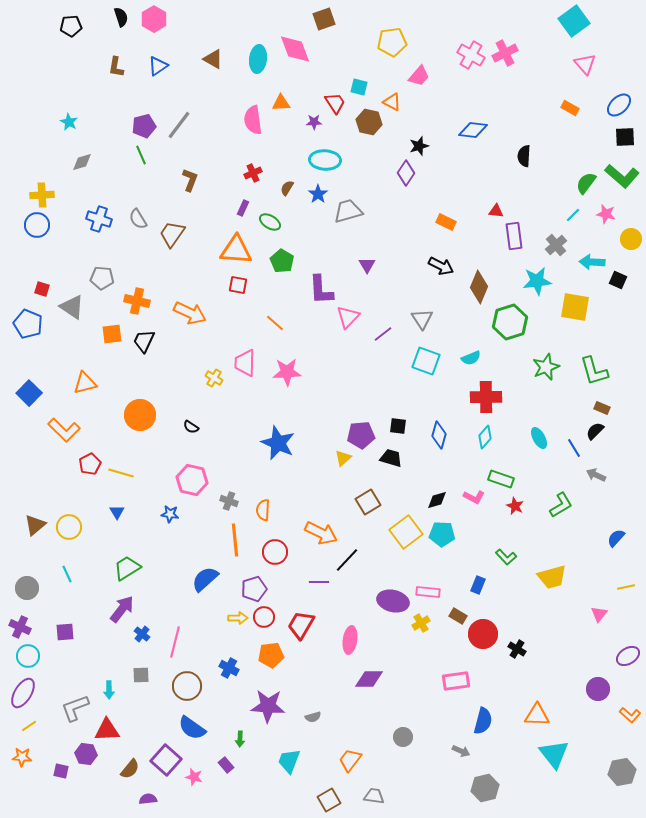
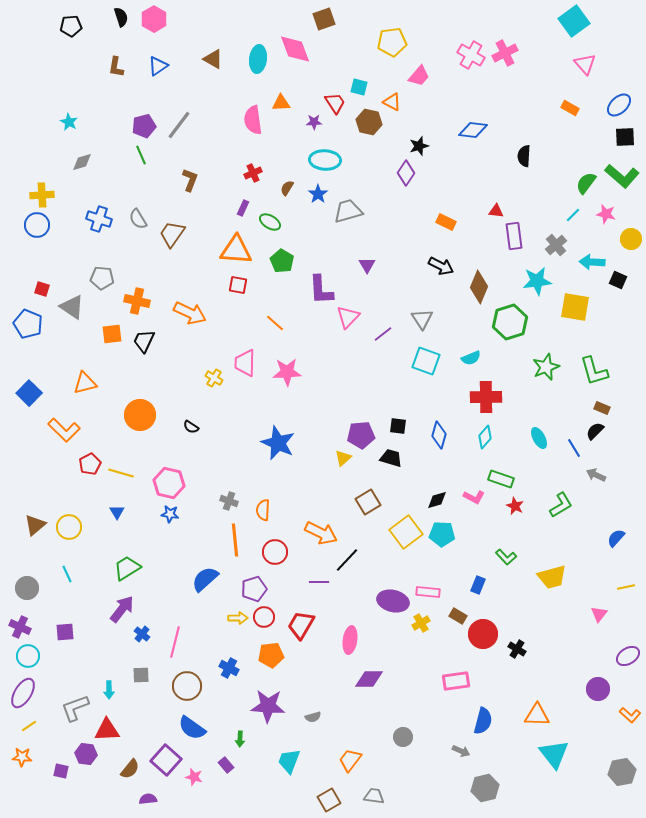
pink hexagon at (192, 480): moved 23 px left, 3 px down
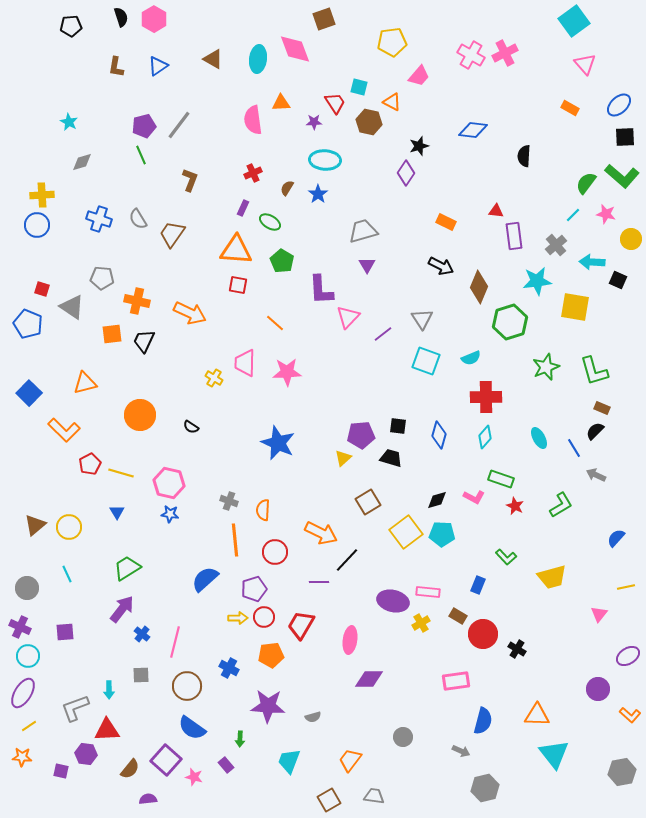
gray trapezoid at (348, 211): moved 15 px right, 20 px down
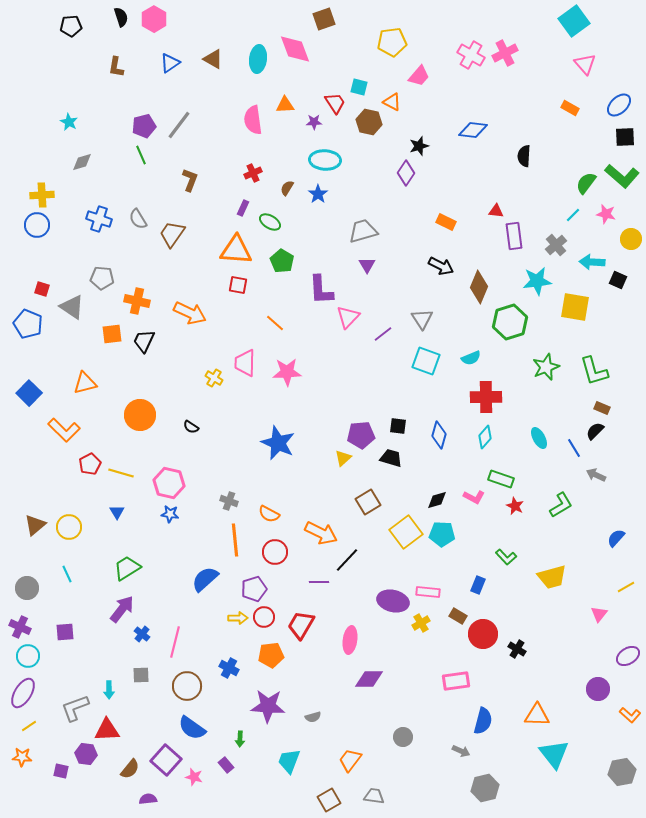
blue triangle at (158, 66): moved 12 px right, 3 px up
orange triangle at (281, 103): moved 4 px right, 2 px down
orange semicircle at (263, 510): moved 6 px right, 4 px down; rotated 65 degrees counterclockwise
yellow line at (626, 587): rotated 18 degrees counterclockwise
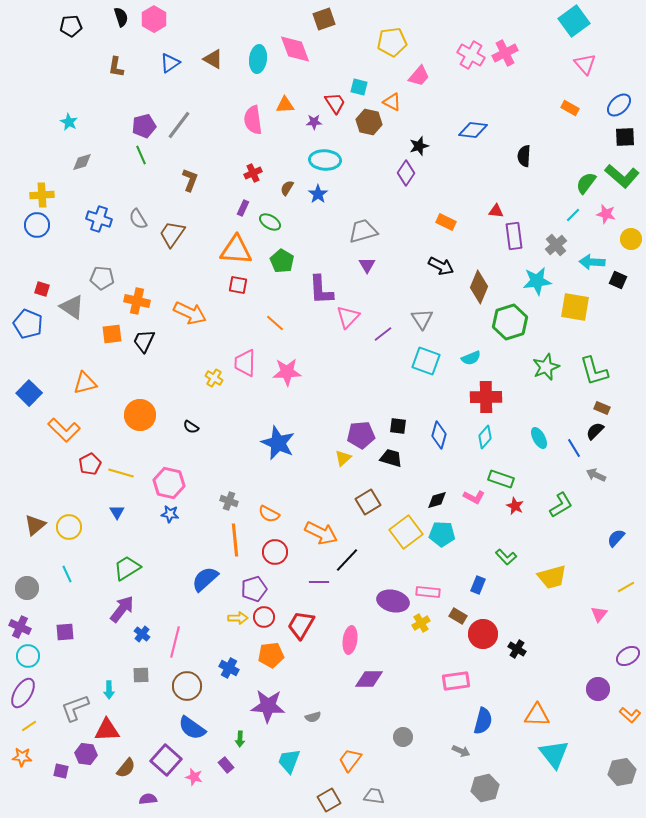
brown semicircle at (130, 769): moved 4 px left, 1 px up
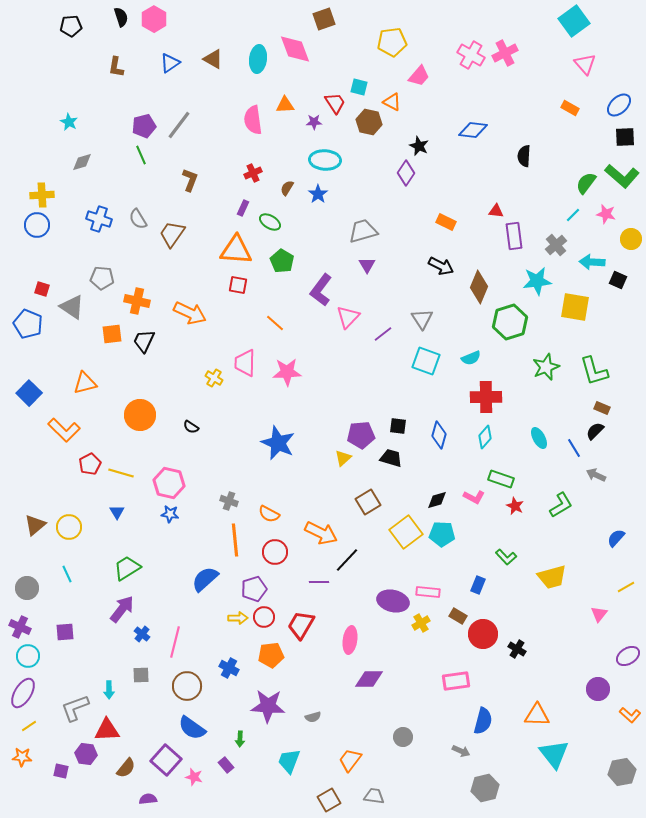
black star at (419, 146): rotated 30 degrees counterclockwise
purple L-shape at (321, 290): rotated 40 degrees clockwise
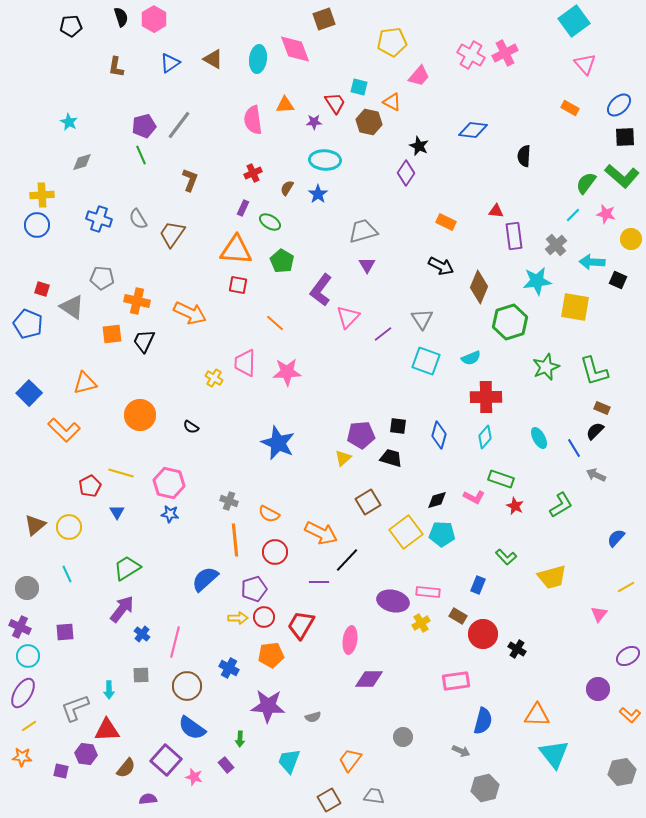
red pentagon at (90, 464): moved 22 px down
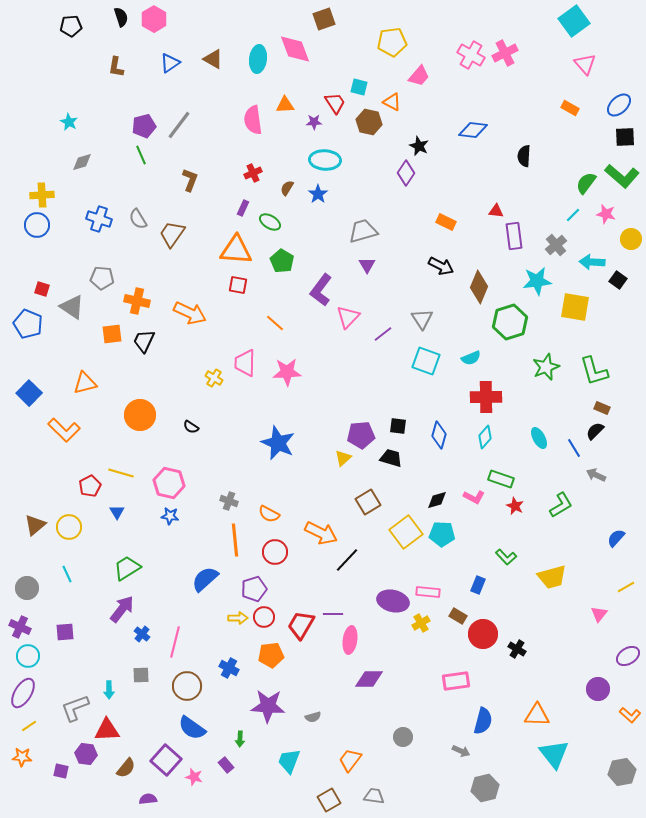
black square at (618, 280): rotated 12 degrees clockwise
blue star at (170, 514): moved 2 px down
purple line at (319, 582): moved 14 px right, 32 px down
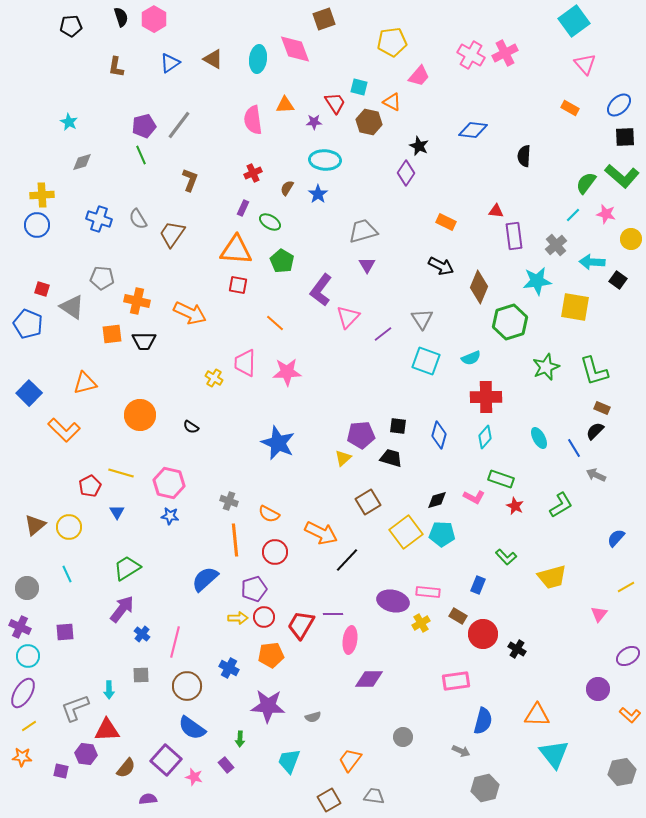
black trapezoid at (144, 341): rotated 115 degrees counterclockwise
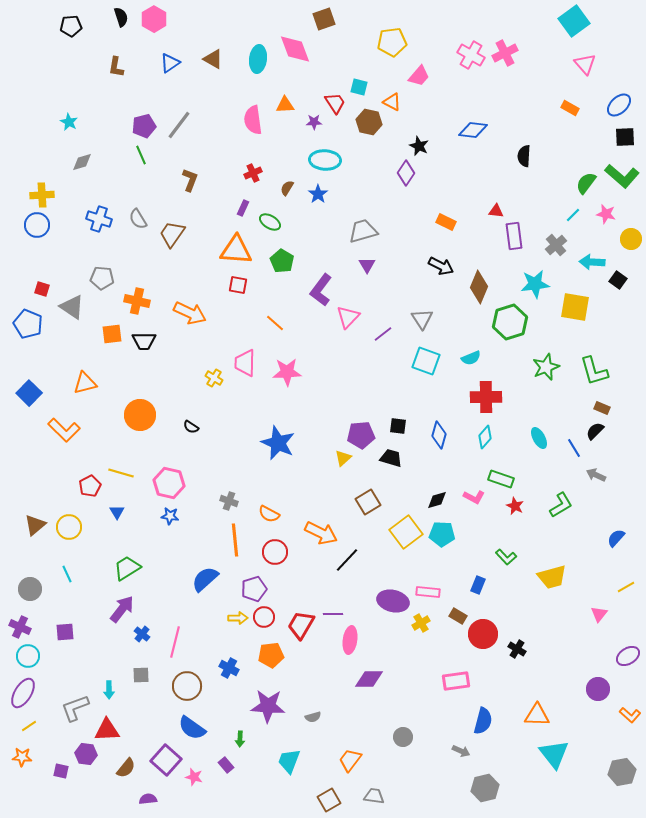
cyan star at (537, 281): moved 2 px left, 3 px down
gray circle at (27, 588): moved 3 px right, 1 px down
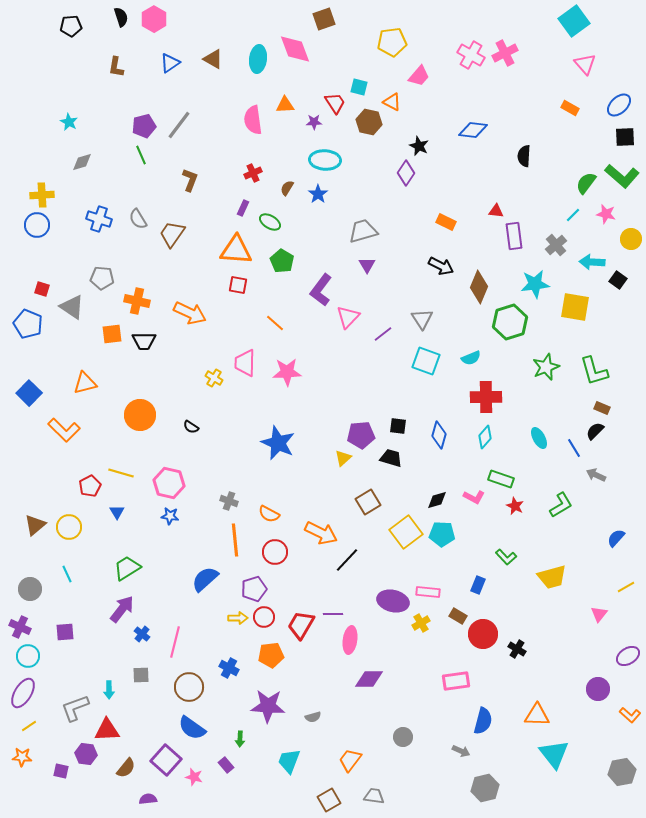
brown circle at (187, 686): moved 2 px right, 1 px down
